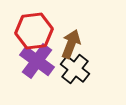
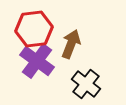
red hexagon: moved 2 px up
black cross: moved 11 px right, 15 px down
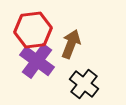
red hexagon: moved 1 px left, 1 px down
black cross: moved 2 px left
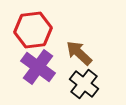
brown arrow: moved 8 px right, 9 px down; rotated 68 degrees counterclockwise
purple cross: moved 1 px right, 6 px down
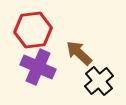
purple cross: rotated 12 degrees counterclockwise
black cross: moved 15 px right, 3 px up; rotated 12 degrees clockwise
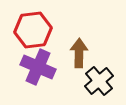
brown arrow: rotated 48 degrees clockwise
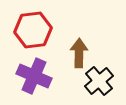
purple cross: moved 4 px left, 9 px down
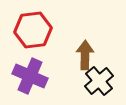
brown arrow: moved 6 px right, 2 px down
purple cross: moved 4 px left
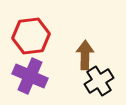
red hexagon: moved 2 px left, 6 px down
black cross: rotated 8 degrees clockwise
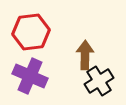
red hexagon: moved 4 px up
